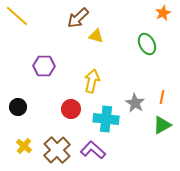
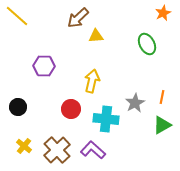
yellow triangle: rotated 21 degrees counterclockwise
gray star: rotated 12 degrees clockwise
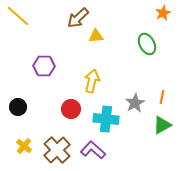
yellow line: moved 1 px right
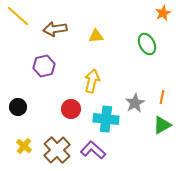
brown arrow: moved 23 px left, 11 px down; rotated 35 degrees clockwise
purple hexagon: rotated 15 degrees counterclockwise
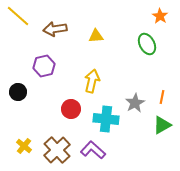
orange star: moved 3 px left, 3 px down; rotated 14 degrees counterclockwise
black circle: moved 15 px up
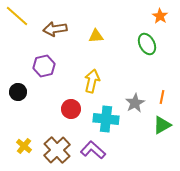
yellow line: moved 1 px left
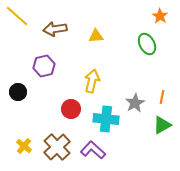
brown cross: moved 3 px up
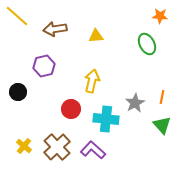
orange star: rotated 28 degrees counterclockwise
green triangle: rotated 42 degrees counterclockwise
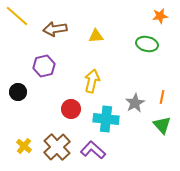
orange star: rotated 14 degrees counterclockwise
green ellipse: rotated 50 degrees counterclockwise
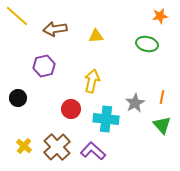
black circle: moved 6 px down
purple L-shape: moved 1 px down
